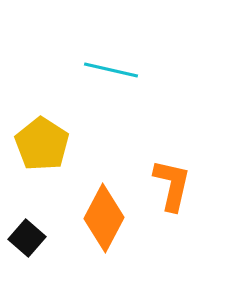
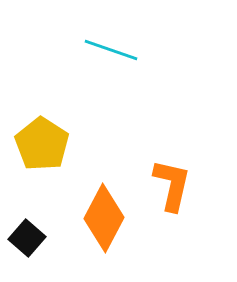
cyan line: moved 20 px up; rotated 6 degrees clockwise
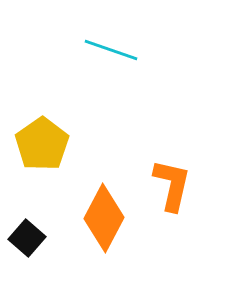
yellow pentagon: rotated 4 degrees clockwise
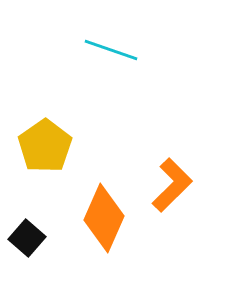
yellow pentagon: moved 3 px right, 2 px down
orange L-shape: rotated 32 degrees clockwise
orange diamond: rotated 4 degrees counterclockwise
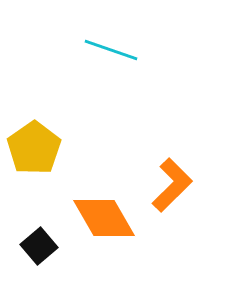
yellow pentagon: moved 11 px left, 2 px down
orange diamond: rotated 54 degrees counterclockwise
black square: moved 12 px right, 8 px down; rotated 9 degrees clockwise
